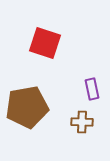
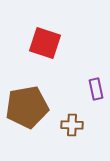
purple rectangle: moved 4 px right
brown cross: moved 10 px left, 3 px down
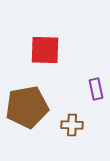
red square: moved 7 px down; rotated 16 degrees counterclockwise
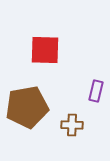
purple rectangle: moved 2 px down; rotated 25 degrees clockwise
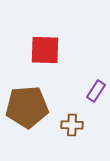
purple rectangle: rotated 20 degrees clockwise
brown pentagon: rotated 6 degrees clockwise
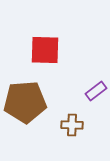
purple rectangle: rotated 20 degrees clockwise
brown pentagon: moved 2 px left, 5 px up
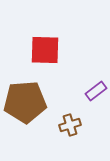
brown cross: moved 2 px left; rotated 20 degrees counterclockwise
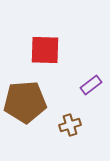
purple rectangle: moved 5 px left, 6 px up
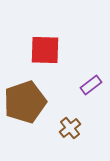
brown pentagon: rotated 15 degrees counterclockwise
brown cross: moved 3 px down; rotated 20 degrees counterclockwise
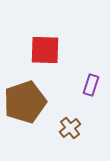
purple rectangle: rotated 35 degrees counterclockwise
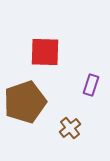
red square: moved 2 px down
